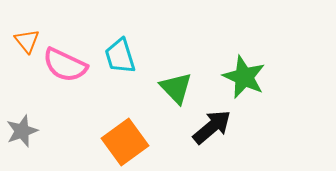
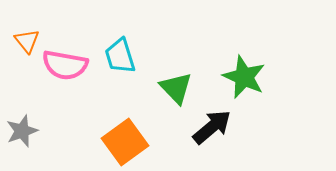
pink semicircle: rotated 15 degrees counterclockwise
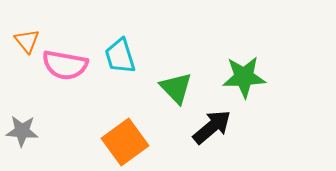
green star: rotated 27 degrees counterclockwise
gray star: rotated 24 degrees clockwise
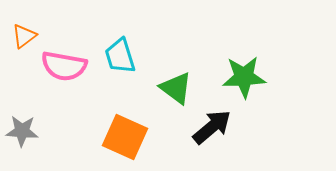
orange triangle: moved 3 px left, 5 px up; rotated 32 degrees clockwise
pink semicircle: moved 1 px left, 1 px down
green triangle: rotated 9 degrees counterclockwise
orange square: moved 5 px up; rotated 30 degrees counterclockwise
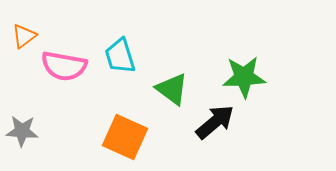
green triangle: moved 4 px left, 1 px down
black arrow: moved 3 px right, 5 px up
